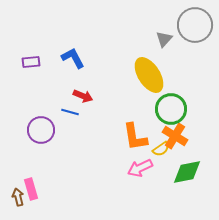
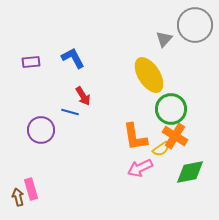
red arrow: rotated 36 degrees clockwise
green diamond: moved 3 px right
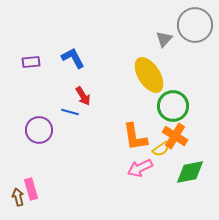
green circle: moved 2 px right, 3 px up
purple circle: moved 2 px left
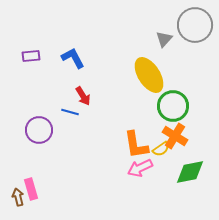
purple rectangle: moved 6 px up
orange L-shape: moved 1 px right, 8 px down
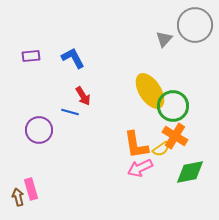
yellow ellipse: moved 1 px right, 16 px down
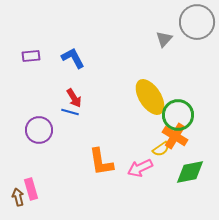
gray circle: moved 2 px right, 3 px up
yellow ellipse: moved 6 px down
red arrow: moved 9 px left, 2 px down
green circle: moved 5 px right, 9 px down
orange L-shape: moved 35 px left, 17 px down
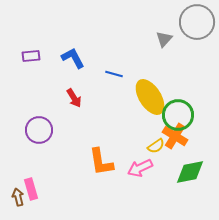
blue line: moved 44 px right, 38 px up
yellow semicircle: moved 5 px left, 3 px up
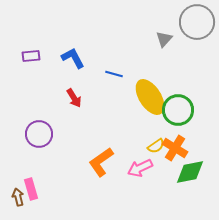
green circle: moved 5 px up
purple circle: moved 4 px down
orange cross: moved 12 px down
orange L-shape: rotated 64 degrees clockwise
